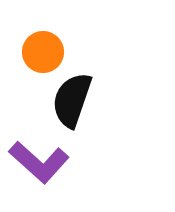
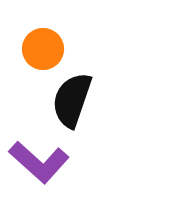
orange circle: moved 3 px up
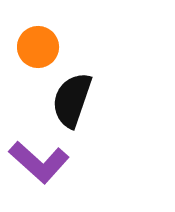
orange circle: moved 5 px left, 2 px up
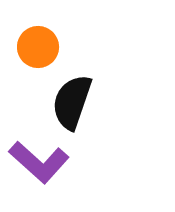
black semicircle: moved 2 px down
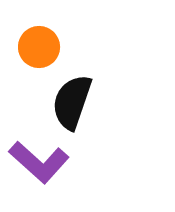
orange circle: moved 1 px right
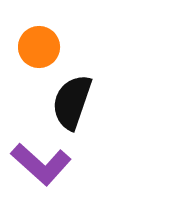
purple L-shape: moved 2 px right, 2 px down
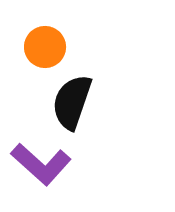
orange circle: moved 6 px right
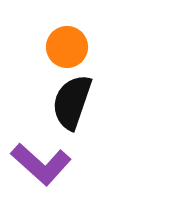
orange circle: moved 22 px right
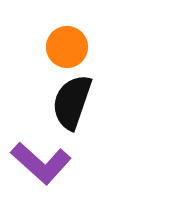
purple L-shape: moved 1 px up
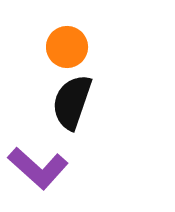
purple L-shape: moved 3 px left, 5 px down
